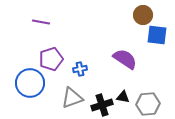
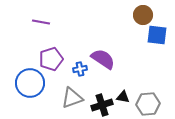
purple semicircle: moved 22 px left
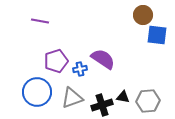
purple line: moved 1 px left, 1 px up
purple pentagon: moved 5 px right, 2 px down
blue circle: moved 7 px right, 9 px down
gray hexagon: moved 3 px up
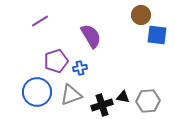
brown circle: moved 2 px left
purple line: rotated 42 degrees counterclockwise
purple semicircle: moved 12 px left, 23 px up; rotated 25 degrees clockwise
blue cross: moved 1 px up
gray triangle: moved 1 px left, 3 px up
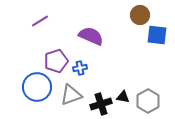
brown circle: moved 1 px left
purple semicircle: rotated 35 degrees counterclockwise
blue circle: moved 5 px up
gray hexagon: rotated 25 degrees counterclockwise
black cross: moved 1 px left, 1 px up
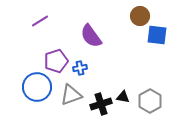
brown circle: moved 1 px down
purple semicircle: rotated 150 degrees counterclockwise
gray hexagon: moved 2 px right
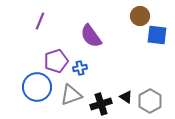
purple line: rotated 36 degrees counterclockwise
black triangle: moved 3 px right; rotated 24 degrees clockwise
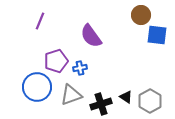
brown circle: moved 1 px right, 1 px up
